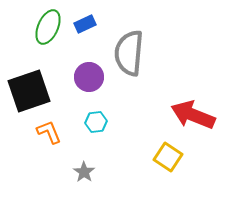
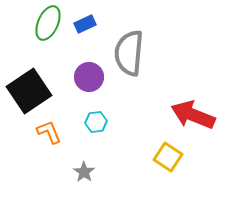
green ellipse: moved 4 px up
black square: rotated 15 degrees counterclockwise
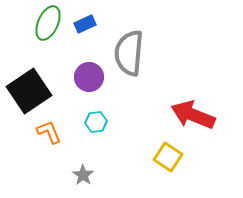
gray star: moved 1 px left, 3 px down
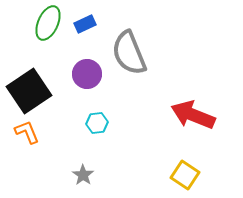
gray semicircle: rotated 27 degrees counterclockwise
purple circle: moved 2 px left, 3 px up
cyan hexagon: moved 1 px right, 1 px down
orange L-shape: moved 22 px left
yellow square: moved 17 px right, 18 px down
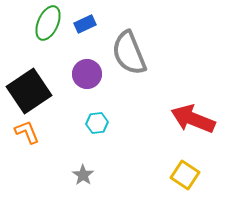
red arrow: moved 4 px down
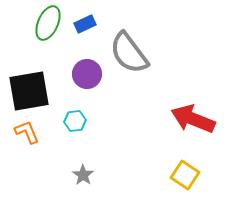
gray semicircle: rotated 15 degrees counterclockwise
black square: rotated 24 degrees clockwise
cyan hexagon: moved 22 px left, 2 px up
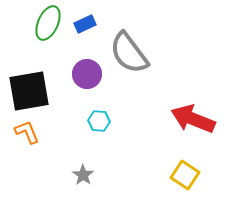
cyan hexagon: moved 24 px right; rotated 10 degrees clockwise
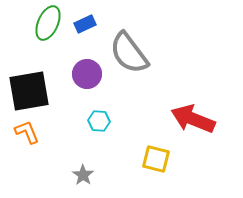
yellow square: moved 29 px left, 16 px up; rotated 20 degrees counterclockwise
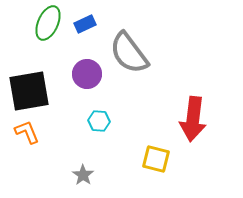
red arrow: rotated 105 degrees counterclockwise
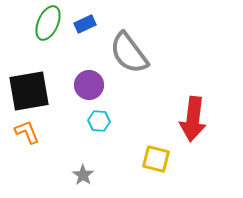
purple circle: moved 2 px right, 11 px down
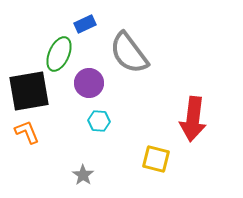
green ellipse: moved 11 px right, 31 px down
purple circle: moved 2 px up
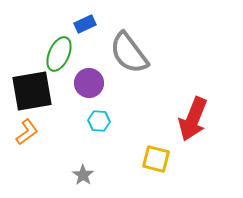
black square: moved 3 px right
red arrow: rotated 15 degrees clockwise
orange L-shape: rotated 76 degrees clockwise
